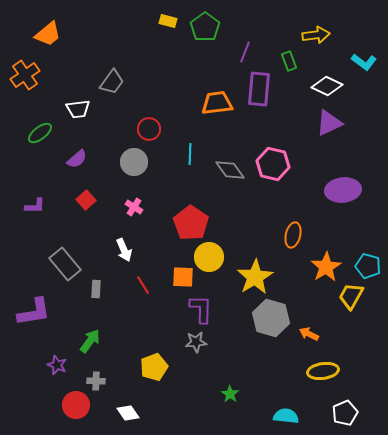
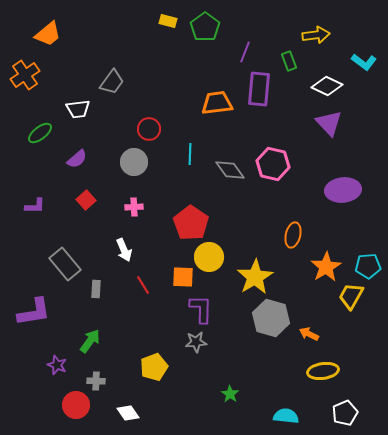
purple triangle at (329, 123): rotated 48 degrees counterclockwise
pink cross at (134, 207): rotated 36 degrees counterclockwise
cyan pentagon at (368, 266): rotated 20 degrees counterclockwise
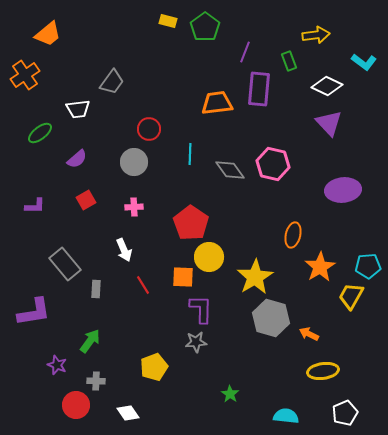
red square at (86, 200): rotated 12 degrees clockwise
orange star at (326, 267): moved 6 px left
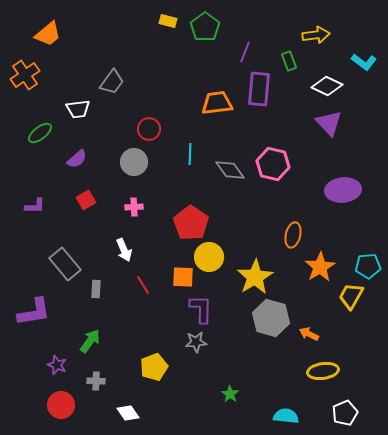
red circle at (76, 405): moved 15 px left
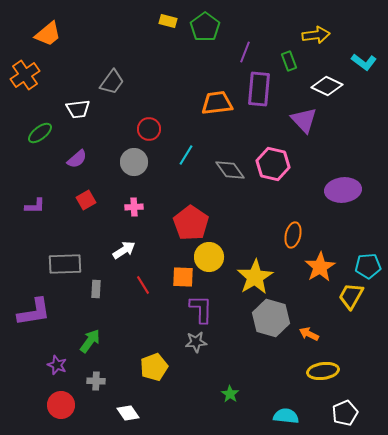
purple triangle at (329, 123): moved 25 px left, 3 px up
cyan line at (190, 154): moved 4 px left, 1 px down; rotated 30 degrees clockwise
white arrow at (124, 250): rotated 100 degrees counterclockwise
gray rectangle at (65, 264): rotated 52 degrees counterclockwise
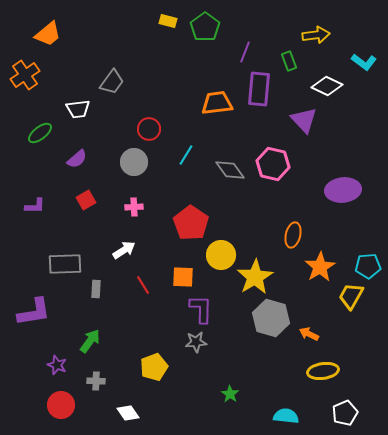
yellow circle at (209, 257): moved 12 px right, 2 px up
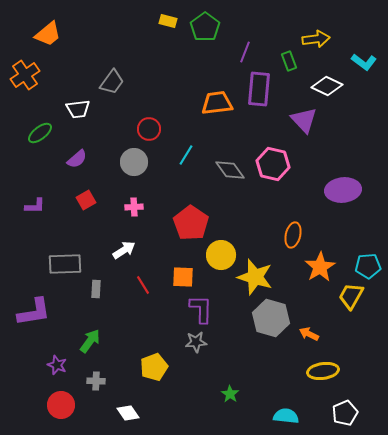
yellow arrow at (316, 35): moved 4 px down
yellow star at (255, 277): rotated 24 degrees counterclockwise
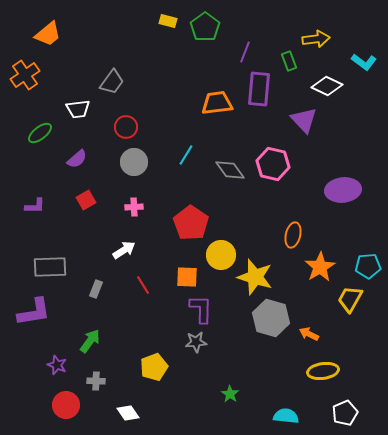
red circle at (149, 129): moved 23 px left, 2 px up
gray rectangle at (65, 264): moved 15 px left, 3 px down
orange square at (183, 277): moved 4 px right
gray rectangle at (96, 289): rotated 18 degrees clockwise
yellow trapezoid at (351, 296): moved 1 px left, 3 px down
red circle at (61, 405): moved 5 px right
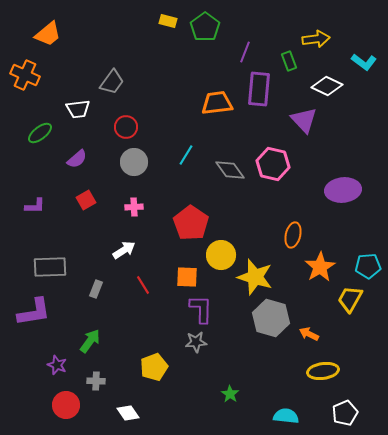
orange cross at (25, 75): rotated 32 degrees counterclockwise
